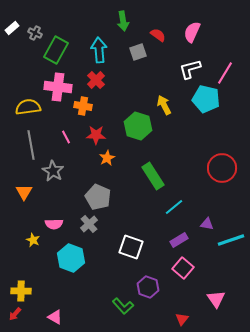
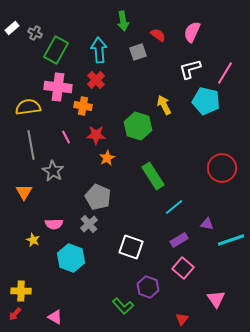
cyan pentagon at (206, 99): moved 2 px down
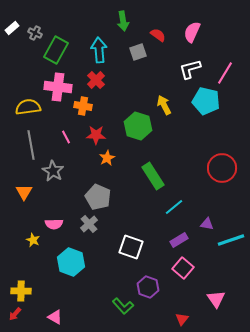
cyan hexagon at (71, 258): moved 4 px down
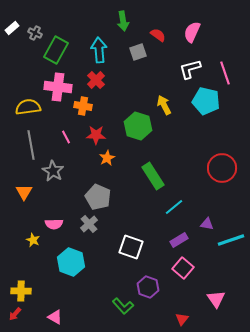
pink line at (225, 73): rotated 50 degrees counterclockwise
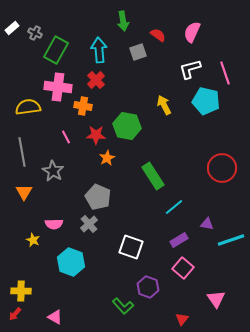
green hexagon at (138, 126): moved 11 px left; rotated 8 degrees counterclockwise
gray line at (31, 145): moved 9 px left, 7 px down
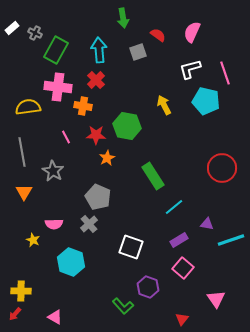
green arrow at (123, 21): moved 3 px up
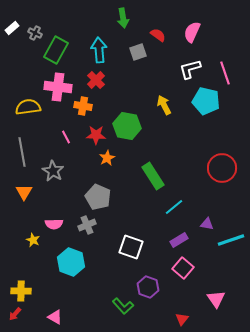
gray cross at (89, 224): moved 2 px left, 1 px down; rotated 18 degrees clockwise
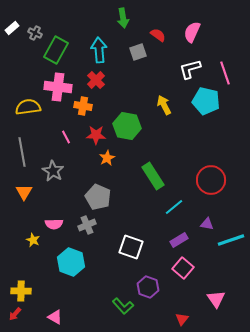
red circle at (222, 168): moved 11 px left, 12 px down
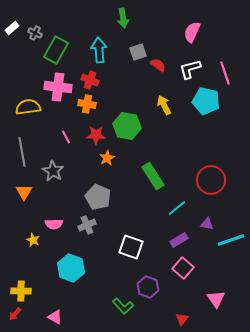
red semicircle at (158, 35): moved 30 px down
red cross at (96, 80): moved 6 px left; rotated 24 degrees counterclockwise
orange cross at (83, 106): moved 4 px right, 2 px up
cyan line at (174, 207): moved 3 px right, 1 px down
cyan hexagon at (71, 262): moved 6 px down
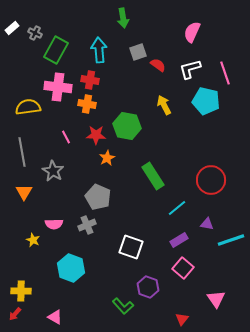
red cross at (90, 80): rotated 12 degrees counterclockwise
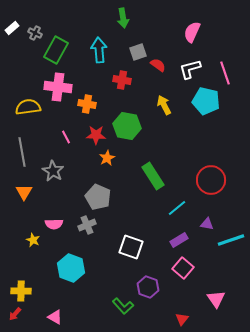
red cross at (90, 80): moved 32 px right
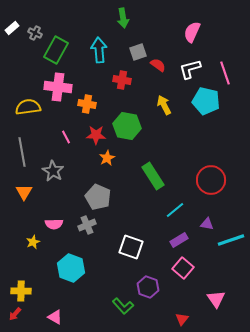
cyan line at (177, 208): moved 2 px left, 2 px down
yellow star at (33, 240): moved 2 px down; rotated 24 degrees clockwise
